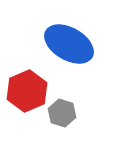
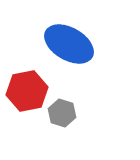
red hexagon: rotated 12 degrees clockwise
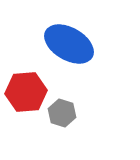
red hexagon: moved 1 px left, 1 px down; rotated 6 degrees clockwise
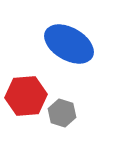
red hexagon: moved 4 px down
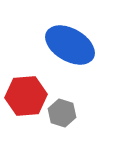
blue ellipse: moved 1 px right, 1 px down
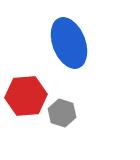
blue ellipse: moved 1 px left, 2 px up; rotated 39 degrees clockwise
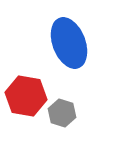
red hexagon: rotated 15 degrees clockwise
